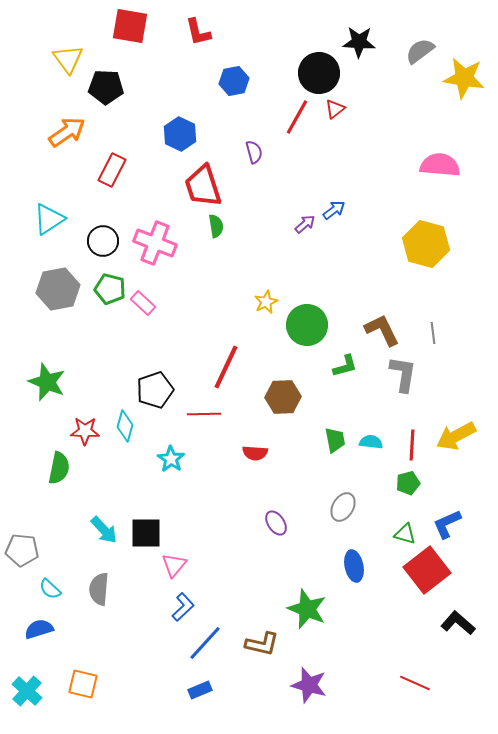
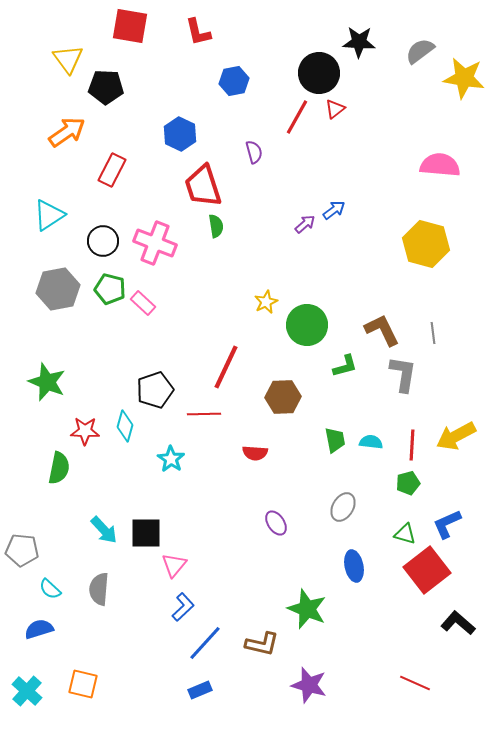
cyan triangle at (49, 219): moved 4 px up
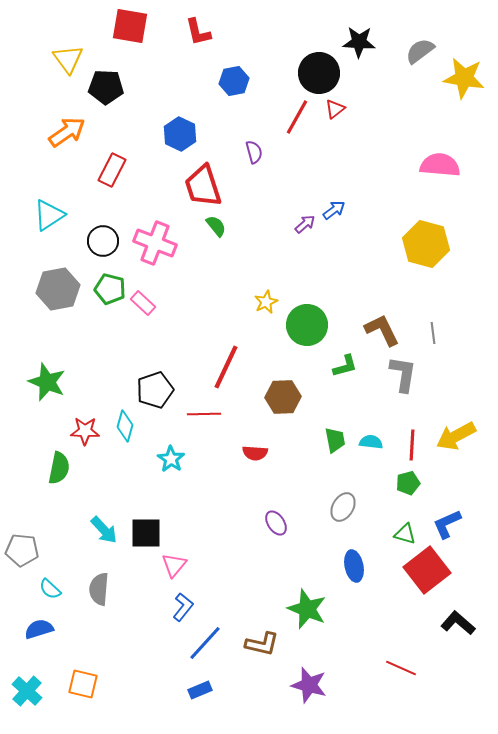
green semicircle at (216, 226): rotated 30 degrees counterclockwise
blue L-shape at (183, 607): rotated 8 degrees counterclockwise
red line at (415, 683): moved 14 px left, 15 px up
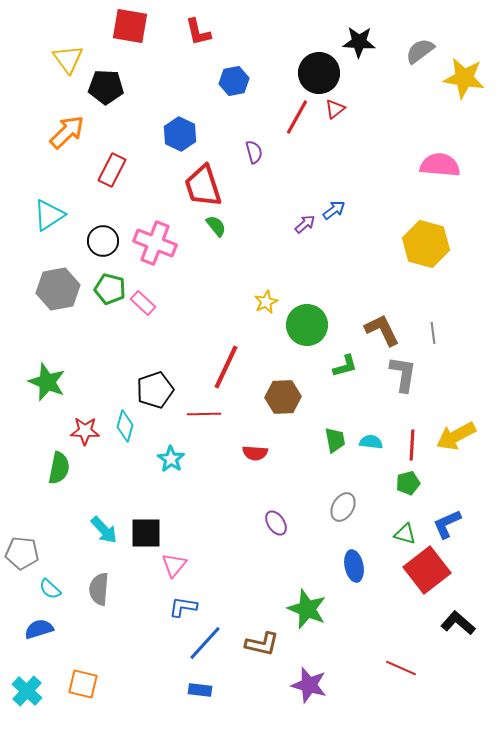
orange arrow at (67, 132): rotated 9 degrees counterclockwise
gray pentagon at (22, 550): moved 3 px down
blue L-shape at (183, 607): rotated 120 degrees counterclockwise
blue rectangle at (200, 690): rotated 30 degrees clockwise
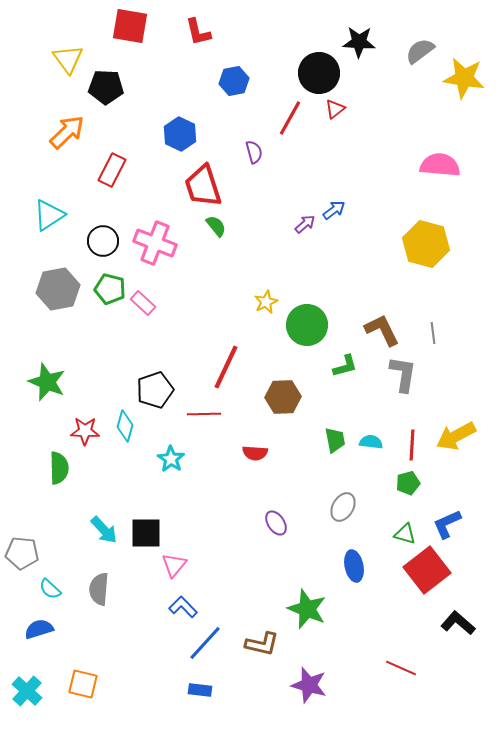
red line at (297, 117): moved 7 px left, 1 px down
green semicircle at (59, 468): rotated 12 degrees counterclockwise
blue L-shape at (183, 607): rotated 36 degrees clockwise
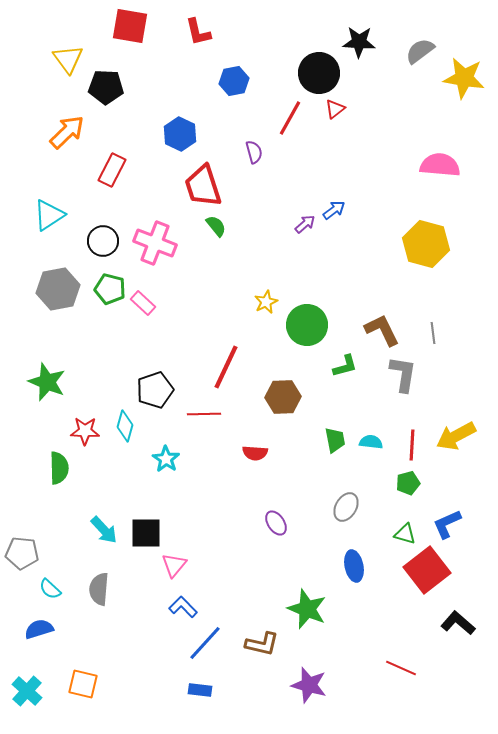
cyan star at (171, 459): moved 5 px left
gray ellipse at (343, 507): moved 3 px right
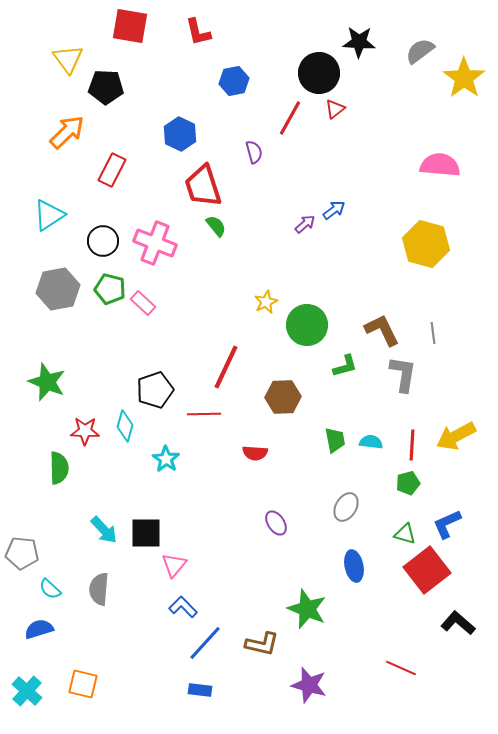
yellow star at (464, 78): rotated 27 degrees clockwise
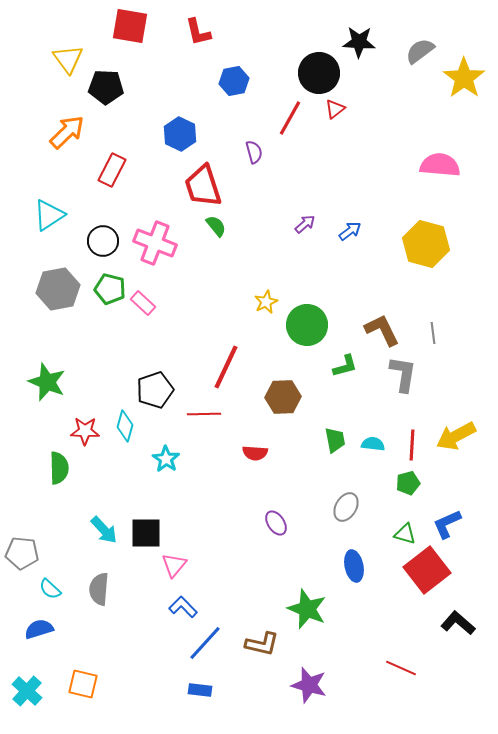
blue arrow at (334, 210): moved 16 px right, 21 px down
cyan semicircle at (371, 442): moved 2 px right, 2 px down
